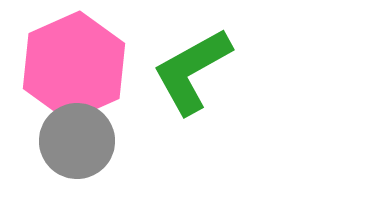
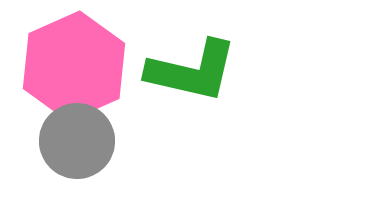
green L-shape: rotated 138 degrees counterclockwise
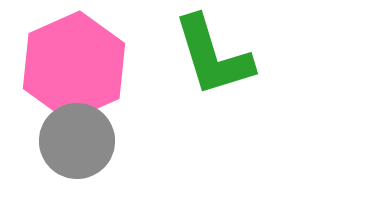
green L-shape: moved 21 px right, 15 px up; rotated 60 degrees clockwise
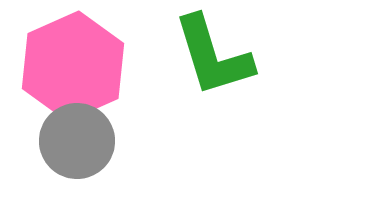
pink hexagon: moved 1 px left
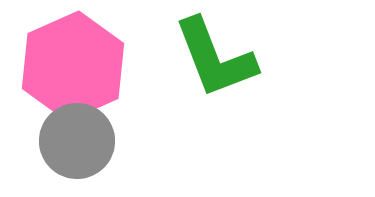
green L-shape: moved 2 px right, 2 px down; rotated 4 degrees counterclockwise
